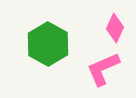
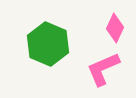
green hexagon: rotated 6 degrees counterclockwise
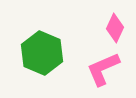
green hexagon: moved 6 px left, 9 px down
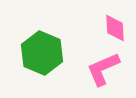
pink diamond: rotated 28 degrees counterclockwise
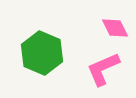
pink diamond: rotated 24 degrees counterclockwise
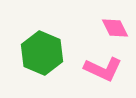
pink L-shape: rotated 132 degrees counterclockwise
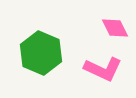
green hexagon: moved 1 px left
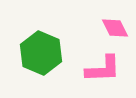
pink L-shape: rotated 27 degrees counterclockwise
